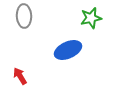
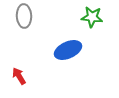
green star: moved 1 px right, 1 px up; rotated 20 degrees clockwise
red arrow: moved 1 px left
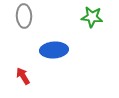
blue ellipse: moved 14 px left; rotated 20 degrees clockwise
red arrow: moved 4 px right
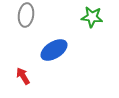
gray ellipse: moved 2 px right, 1 px up; rotated 10 degrees clockwise
blue ellipse: rotated 28 degrees counterclockwise
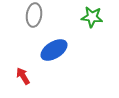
gray ellipse: moved 8 px right
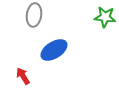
green star: moved 13 px right
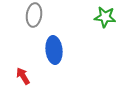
blue ellipse: rotated 64 degrees counterclockwise
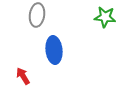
gray ellipse: moved 3 px right
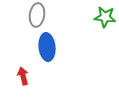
blue ellipse: moved 7 px left, 3 px up
red arrow: rotated 18 degrees clockwise
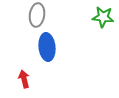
green star: moved 2 px left
red arrow: moved 1 px right, 3 px down
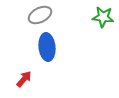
gray ellipse: moved 3 px right; rotated 55 degrees clockwise
red arrow: rotated 54 degrees clockwise
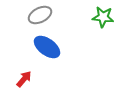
blue ellipse: rotated 48 degrees counterclockwise
